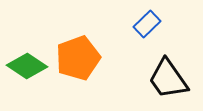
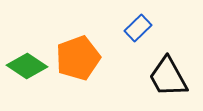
blue rectangle: moved 9 px left, 4 px down
black trapezoid: moved 2 px up; rotated 6 degrees clockwise
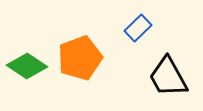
orange pentagon: moved 2 px right
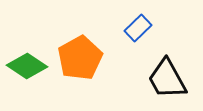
orange pentagon: rotated 9 degrees counterclockwise
black trapezoid: moved 1 px left, 2 px down
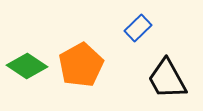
orange pentagon: moved 1 px right, 7 px down
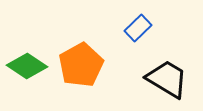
black trapezoid: rotated 150 degrees clockwise
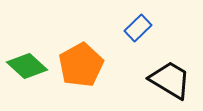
green diamond: rotated 9 degrees clockwise
black trapezoid: moved 3 px right, 1 px down
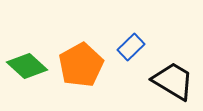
blue rectangle: moved 7 px left, 19 px down
black trapezoid: moved 3 px right, 1 px down
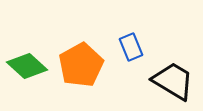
blue rectangle: rotated 68 degrees counterclockwise
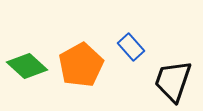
blue rectangle: rotated 20 degrees counterclockwise
black trapezoid: rotated 102 degrees counterclockwise
